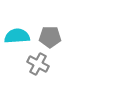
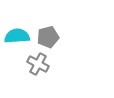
gray pentagon: moved 2 px left; rotated 15 degrees counterclockwise
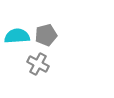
gray pentagon: moved 2 px left, 2 px up
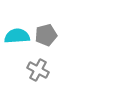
gray cross: moved 6 px down
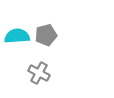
gray cross: moved 1 px right, 3 px down
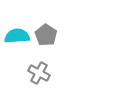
gray pentagon: rotated 25 degrees counterclockwise
